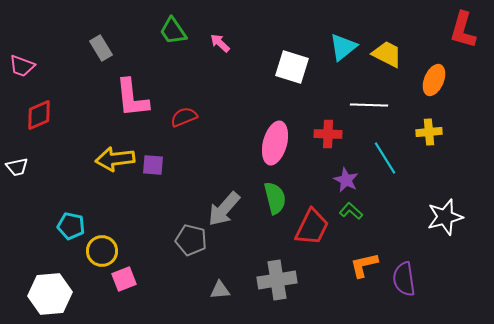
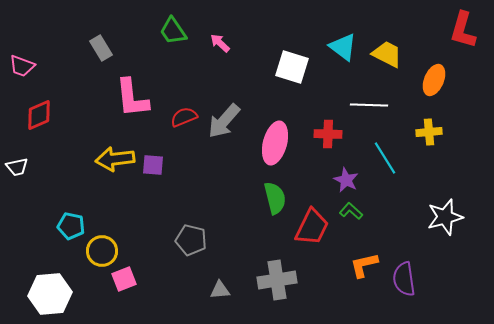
cyan triangle: rotated 44 degrees counterclockwise
gray arrow: moved 88 px up
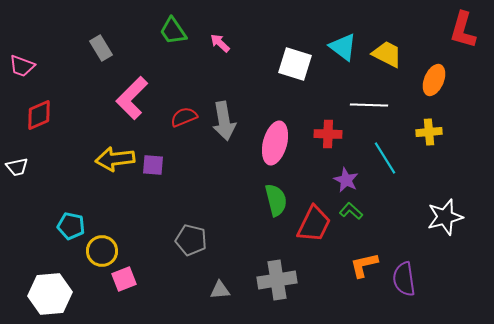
white square: moved 3 px right, 3 px up
pink L-shape: rotated 51 degrees clockwise
gray arrow: rotated 51 degrees counterclockwise
green semicircle: moved 1 px right, 2 px down
red trapezoid: moved 2 px right, 3 px up
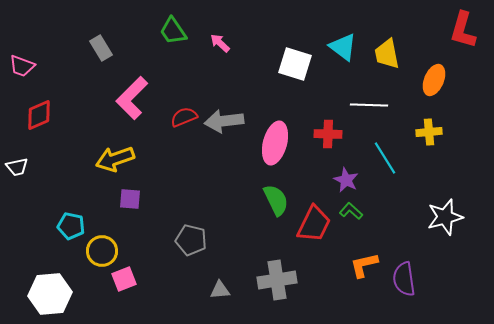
yellow trapezoid: rotated 128 degrees counterclockwise
gray arrow: rotated 93 degrees clockwise
yellow arrow: rotated 12 degrees counterclockwise
purple square: moved 23 px left, 34 px down
green semicircle: rotated 12 degrees counterclockwise
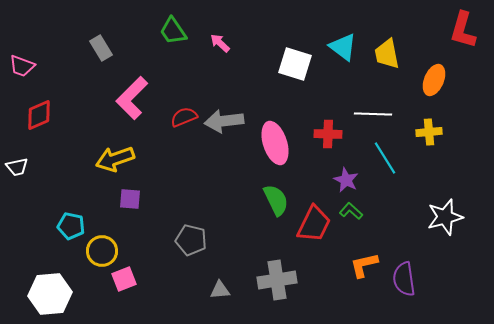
white line: moved 4 px right, 9 px down
pink ellipse: rotated 33 degrees counterclockwise
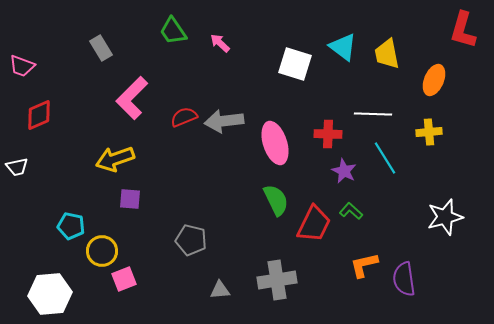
purple star: moved 2 px left, 9 px up
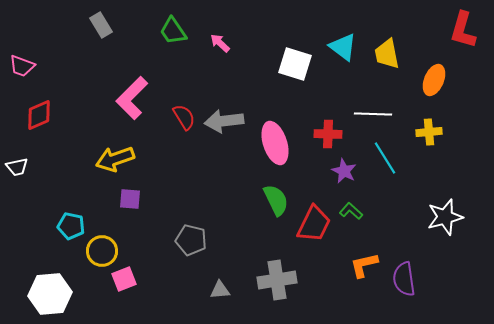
gray rectangle: moved 23 px up
red semicircle: rotated 80 degrees clockwise
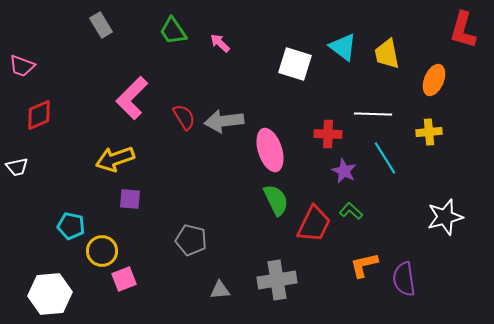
pink ellipse: moved 5 px left, 7 px down
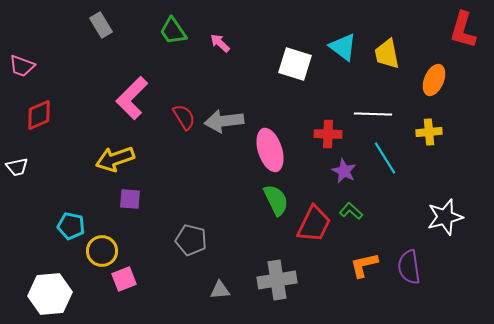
purple semicircle: moved 5 px right, 12 px up
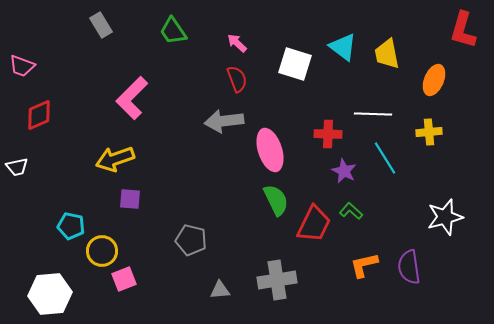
pink arrow: moved 17 px right
red semicircle: moved 53 px right, 38 px up; rotated 12 degrees clockwise
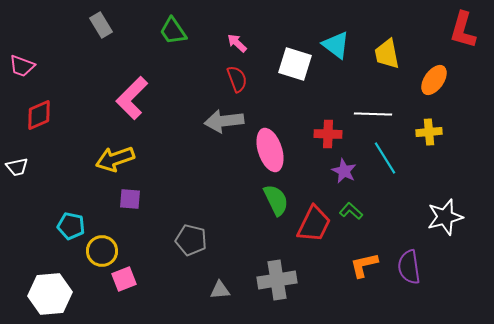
cyan triangle: moved 7 px left, 2 px up
orange ellipse: rotated 12 degrees clockwise
